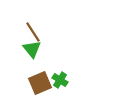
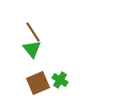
brown square: moved 2 px left
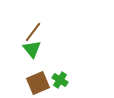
brown line: rotated 70 degrees clockwise
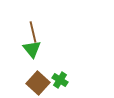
brown line: rotated 50 degrees counterclockwise
brown square: rotated 25 degrees counterclockwise
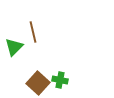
green triangle: moved 18 px left, 2 px up; rotated 24 degrees clockwise
green cross: rotated 21 degrees counterclockwise
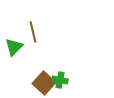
brown square: moved 6 px right
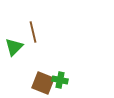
brown square: moved 1 px left; rotated 20 degrees counterclockwise
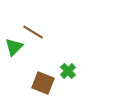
brown line: rotated 45 degrees counterclockwise
green cross: moved 8 px right, 9 px up; rotated 35 degrees clockwise
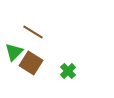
green triangle: moved 5 px down
brown square: moved 12 px left, 20 px up; rotated 10 degrees clockwise
